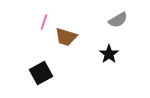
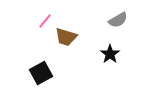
pink line: moved 1 px right, 1 px up; rotated 21 degrees clockwise
black star: moved 1 px right
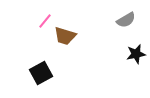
gray semicircle: moved 8 px right
brown trapezoid: moved 1 px left, 1 px up
black star: moved 26 px right; rotated 24 degrees clockwise
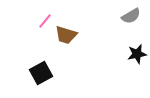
gray semicircle: moved 5 px right, 4 px up
brown trapezoid: moved 1 px right, 1 px up
black star: moved 1 px right
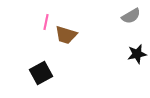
pink line: moved 1 px right, 1 px down; rotated 28 degrees counterclockwise
